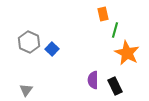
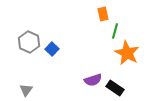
green line: moved 1 px down
purple semicircle: rotated 108 degrees counterclockwise
black rectangle: moved 2 px down; rotated 30 degrees counterclockwise
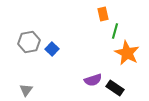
gray hexagon: rotated 25 degrees clockwise
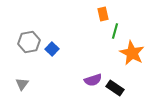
orange star: moved 5 px right
gray triangle: moved 4 px left, 6 px up
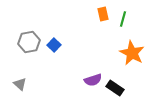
green line: moved 8 px right, 12 px up
blue square: moved 2 px right, 4 px up
gray triangle: moved 2 px left; rotated 24 degrees counterclockwise
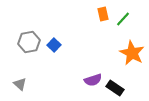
green line: rotated 28 degrees clockwise
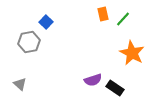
blue square: moved 8 px left, 23 px up
